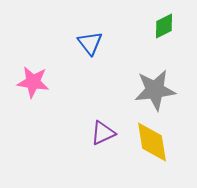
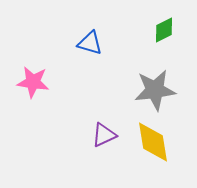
green diamond: moved 4 px down
blue triangle: rotated 36 degrees counterclockwise
purple triangle: moved 1 px right, 2 px down
yellow diamond: moved 1 px right
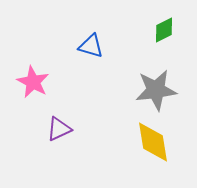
blue triangle: moved 1 px right, 3 px down
pink star: rotated 20 degrees clockwise
gray star: moved 1 px right
purple triangle: moved 45 px left, 6 px up
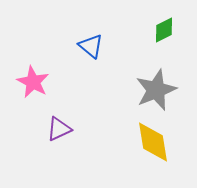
blue triangle: rotated 24 degrees clockwise
gray star: rotated 15 degrees counterclockwise
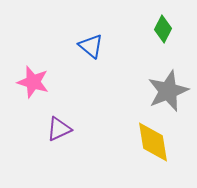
green diamond: moved 1 px left, 1 px up; rotated 36 degrees counterclockwise
pink star: rotated 12 degrees counterclockwise
gray star: moved 12 px right, 1 px down
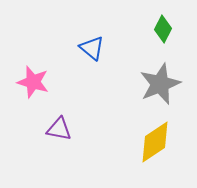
blue triangle: moved 1 px right, 2 px down
gray star: moved 8 px left, 7 px up
purple triangle: rotated 36 degrees clockwise
yellow diamond: moved 2 px right; rotated 66 degrees clockwise
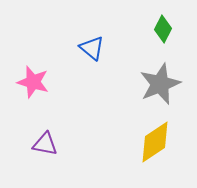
purple triangle: moved 14 px left, 15 px down
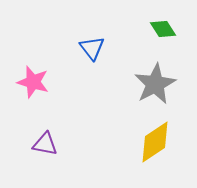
green diamond: rotated 60 degrees counterclockwise
blue triangle: rotated 12 degrees clockwise
gray star: moved 5 px left; rotated 6 degrees counterclockwise
